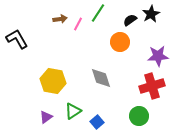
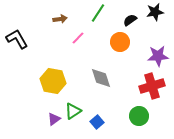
black star: moved 4 px right, 2 px up; rotated 18 degrees clockwise
pink line: moved 14 px down; rotated 16 degrees clockwise
purple triangle: moved 8 px right, 2 px down
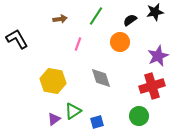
green line: moved 2 px left, 3 px down
pink line: moved 6 px down; rotated 24 degrees counterclockwise
purple star: rotated 20 degrees counterclockwise
blue square: rotated 24 degrees clockwise
